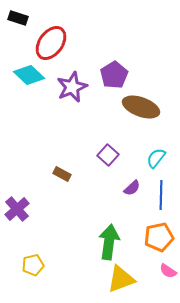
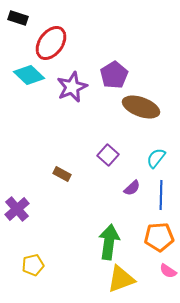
orange pentagon: rotated 8 degrees clockwise
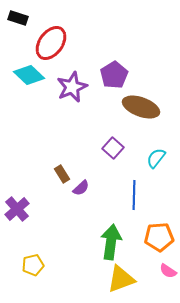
purple square: moved 5 px right, 7 px up
brown rectangle: rotated 30 degrees clockwise
purple semicircle: moved 51 px left
blue line: moved 27 px left
green arrow: moved 2 px right
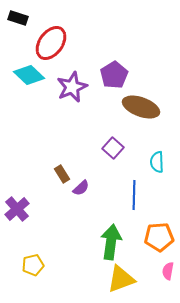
cyan semicircle: moved 1 px right, 4 px down; rotated 40 degrees counterclockwise
pink semicircle: rotated 66 degrees clockwise
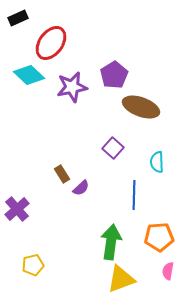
black rectangle: rotated 42 degrees counterclockwise
purple star: rotated 12 degrees clockwise
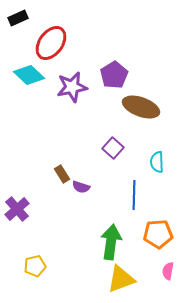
purple semicircle: moved 1 px up; rotated 60 degrees clockwise
orange pentagon: moved 1 px left, 3 px up
yellow pentagon: moved 2 px right, 1 px down
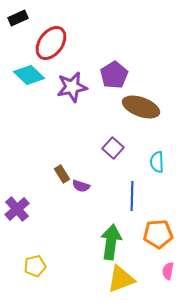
purple semicircle: moved 1 px up
blue line: moved 2 px left, 1 px down
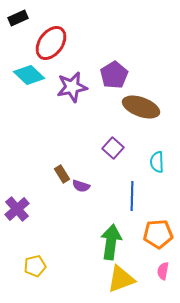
pink semicircle: moved 5 px left
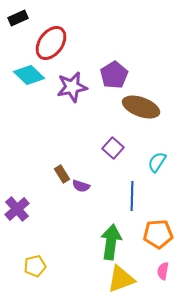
cyan semicircle: rotated 35 degrees clockwise
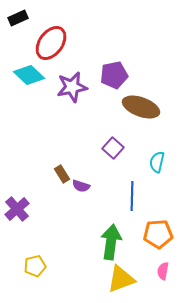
purple pentagon: rotated 20 degrees clockwise
cyan semicircle: rotated 20 degrees counterclockwise
